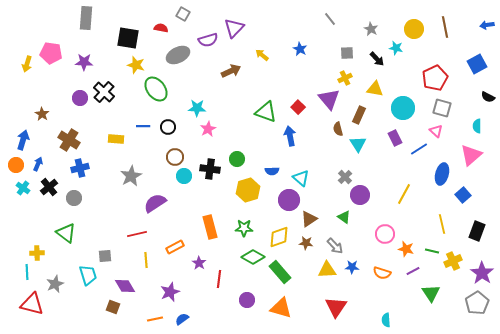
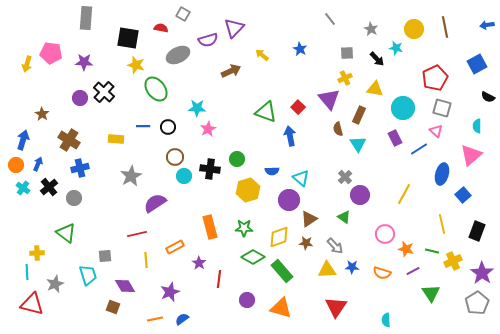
green rectangle at (280, 272): moved 2 px right, 1 px up
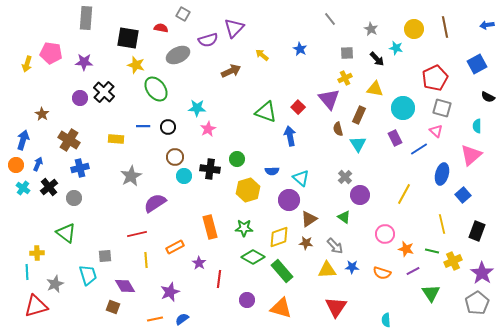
red triangle at (32, 304): moved 4 px right, 2 px down; rotated 30 degrees counterclockwise
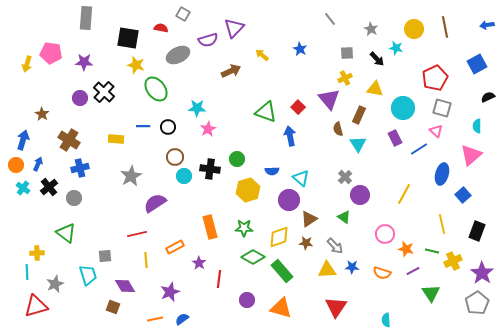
black semicircle at (488, 97): rotated 128 degrees clockwise
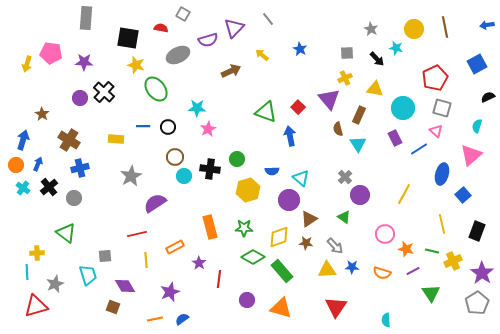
gray line at (330, 19): moved 62 px left
cyan semicircle at (477, 126): rotated 16 degrees clockwise
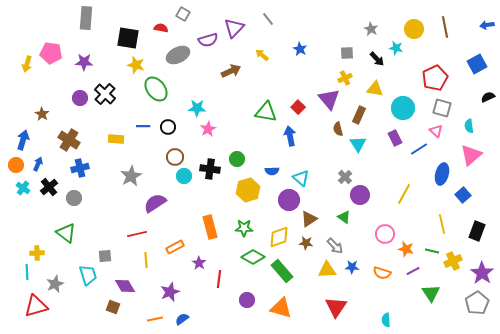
black cross at (104, 92): moved 1 px right, 2 px down
green triangle at (266, 112): rotated 10 degrees counterclockwise
cyan semicircle at (477, 126): moved 8 px left; rotated 24 degrees counterclockwise
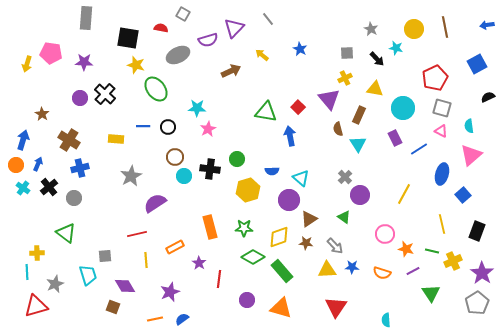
pink triangle at (436, 131): moved 5 px right; rotated 16 degrees counterclockwise
